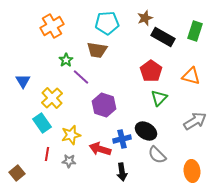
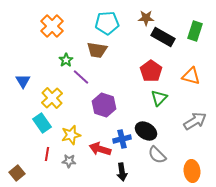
brown star: moved 1 px right; rotated 21 degrees clockwise
orange cross: rotated 15 degrees counterclockwise
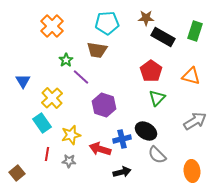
green triangle: moved 2 px left
black arrow: rotated 96 degrees counterclockwise
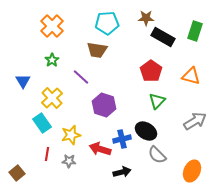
green star: moved 14 px left
green triangle: moved 3 px down
orange ellipse: rotated 30 degrees clockwise
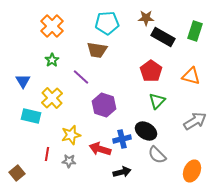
cyan rectangle: moved 11 px left, 7 px up; rotated 42 degrees counterclockwise
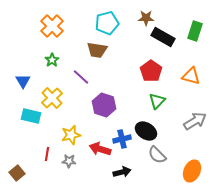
cyan pentagon: rotated 10 degrees counterclockwise
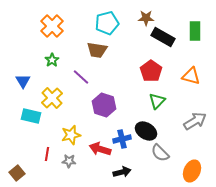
green rectangle: rotated 18 degrees counterclockwise
gray semicircle: moved 3 px right, 2 px up
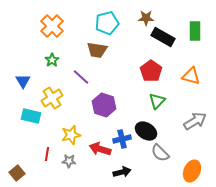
yellow cross: rotated 10 degrees clockwise
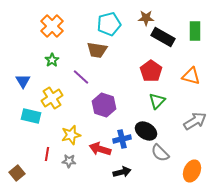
cyan pentagon: moved 2 px right, 1 px down
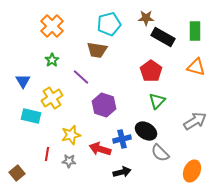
orange triangle: moved 5 px right, 9 px up
